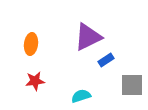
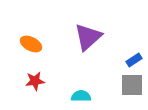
purple triangle: rotated 16 degrees counterclockwise
orange ellipse: rotated 70 degrees counterclockwise
blue rectangle: moved 28 px right
cyan semicircle: rotated 18 degrees clockwise
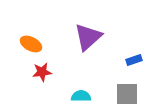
blue rectangle: rotated 14 degrees clockwise
red star: moved 7 px right, 9 px up
gray square: moved 5 px left, 9 px down
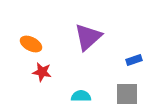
red star: rotated 18 degrees clockwise
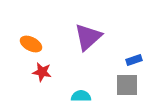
gray square: moved 9 px up
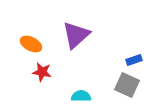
purple triangle: moved 12 px left, 2 px up
gray square: rotated 25 degrees clockwise
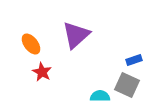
orange ellipse: rotated 25 degrees clockwise
red star: rotated 18 degrees clockwise
cyan semicircle: moved 19 px right
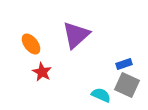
blue rectangle: moved 10 px left, 4 px down
cyan semicircle: moved 1 px right, 1 px up; rotated 24 degrees clockwise
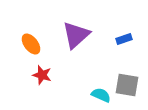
blue rectangle: moved 25 px up
red star: moved 3 px down; rotated 12 degrees counterclockwise
gray square: rotated 15 degrees counterclockwise
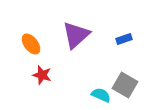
gray square: moved 2 px left; rotated 20 degrees clockwise
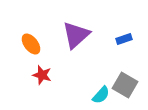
cyan semicircle: rotated 108 degrees clockwise
